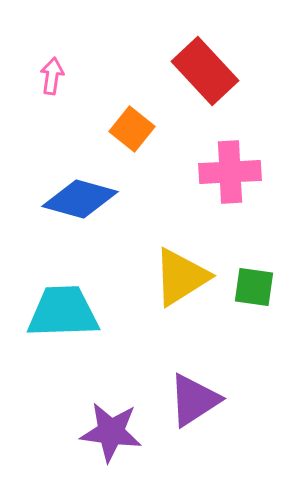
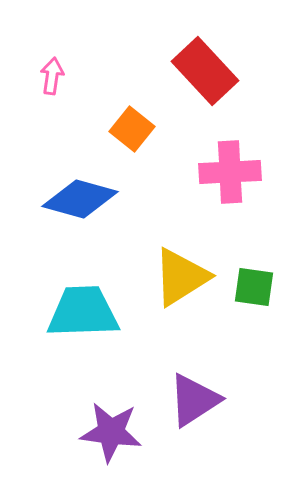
cyan trapezoid: moved 20 px right
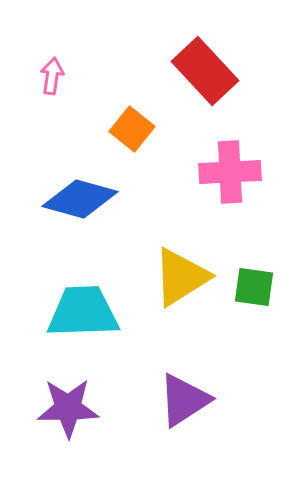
purple triangle: moved 10 px left
purple star: moved 43 px left, 24 px up; rotated 8 degrees counterclockwise
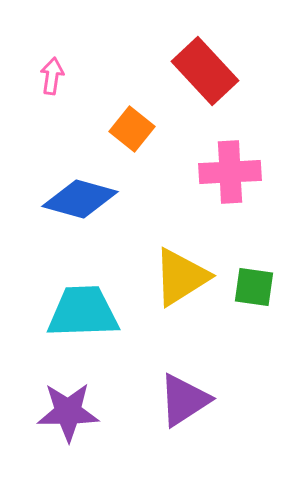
purple star: moved 4 px down
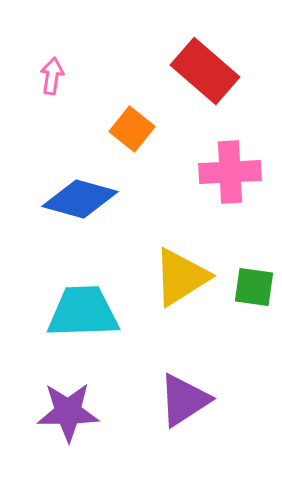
red rectangle: rotated 6 degrees counterclockwise
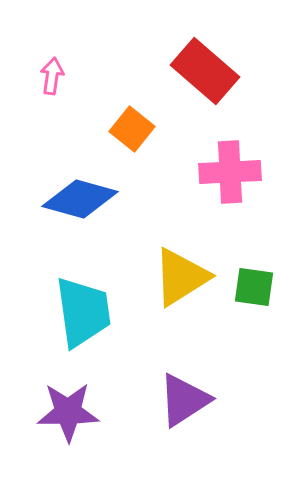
cyan trapezoid: rotated 84 degrees clockwise
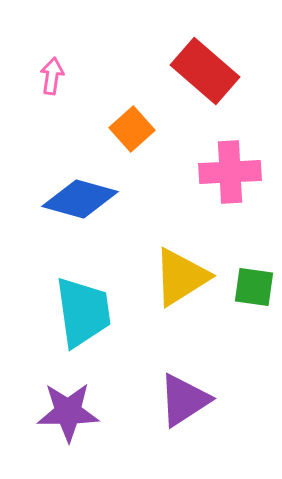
orange square: rotated 9 degrees clockwise
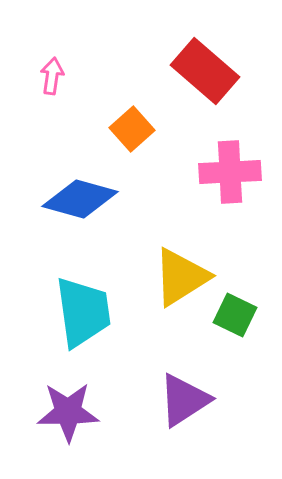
green square: moved 19 px left, 28 px down; rotated 18 degrees clockwise
